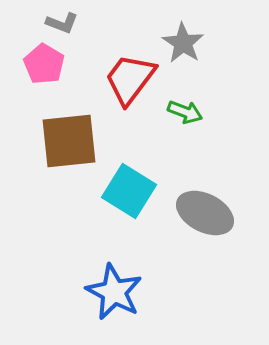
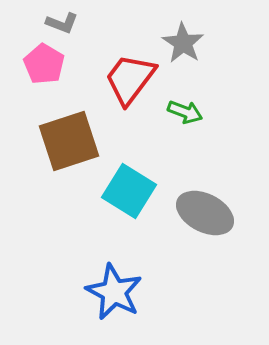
brown square: rotated 12 degrees counterclockwise
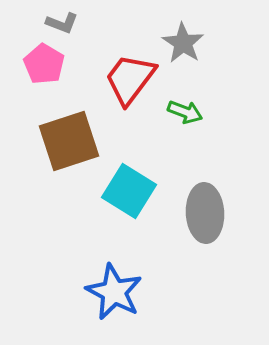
gray ellipse: rotated 60 degrees clockwise
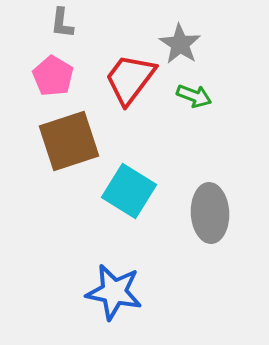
gray L-shape: rotated 76 degrees clockwise
gray star: moved 3 px left, 1 px down
pink pentagon: moved 9 px right, 12 px down
green arrow: moved 9 px right, 16 px up
gray ellipse: moved 5 px right
blue star: rotated 16 degrees counterclockwise
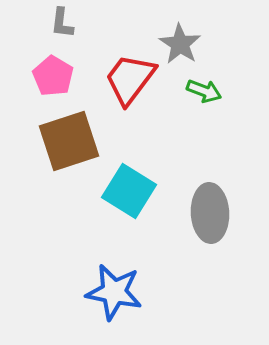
green arrow: moved 10 px right, 5 px up
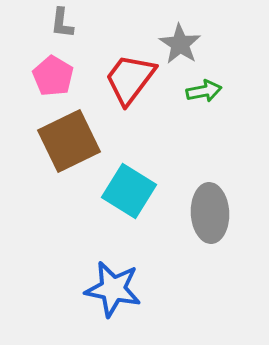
green arrow: rotated 32 degrees counterclockwise
brown square: rotated 8 degrees counterclockwise
blue star: moved 1 px left, 3 px up
